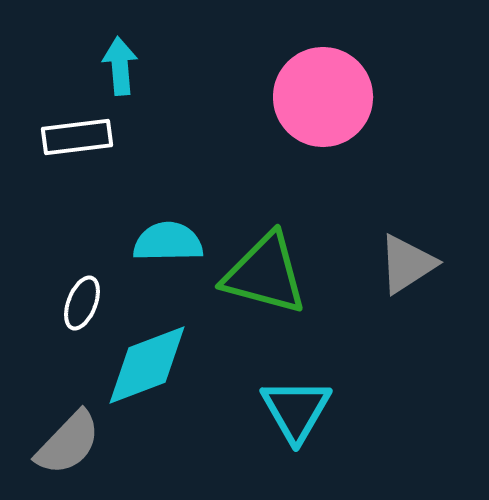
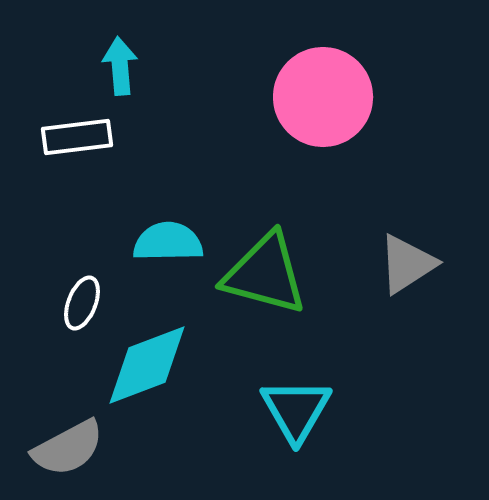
gray semicircle: moved 5 px down; rotated 18 degrees clockwise
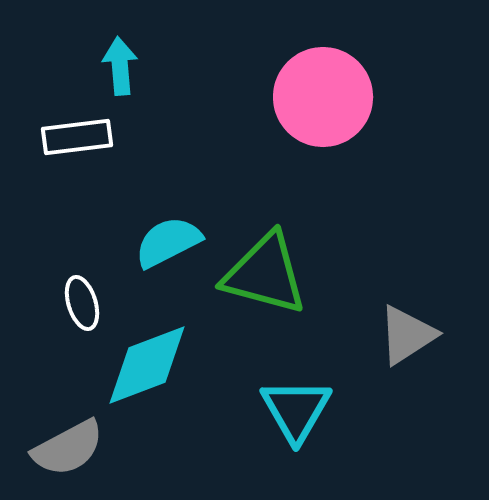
cyan semicircle: rotated 26 degrees counterclockwise
gray triangle: moved 71 px down
white ellipse: rotated 38 degrees counterclockwise
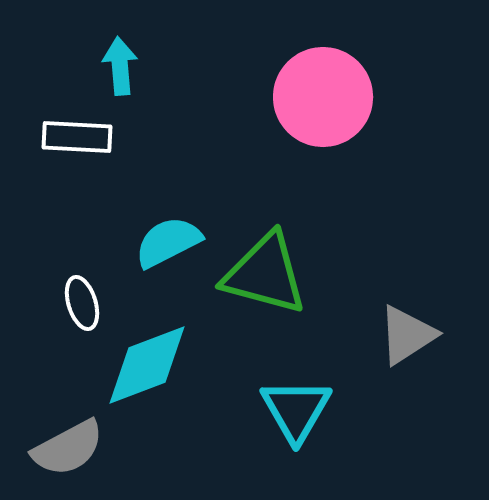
white rectangle: rotated 10 degrees clockwise
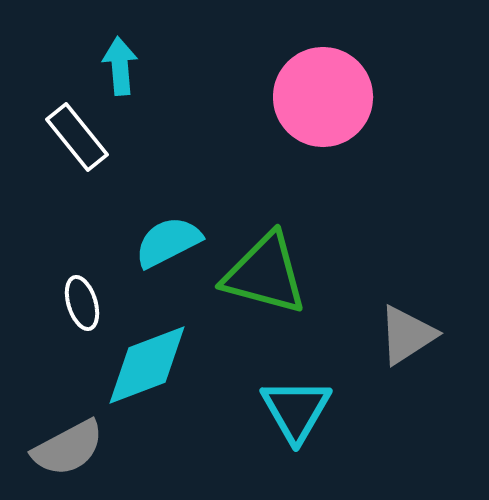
white rectangle: rotated 48 degrees clockwise
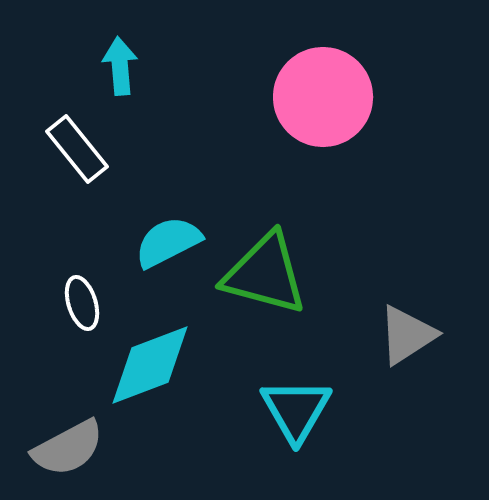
white rectangle: moved 12 px down
cyan diamond: moved 3 px right
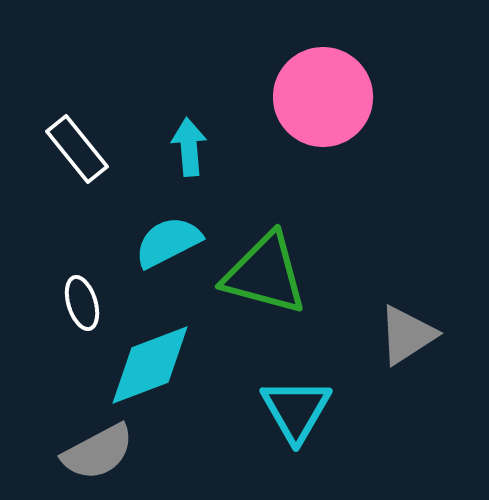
cyan arrow: moved 69 px right, 81 px down
gray semicircle: moved 30 px right, 4 px down
